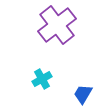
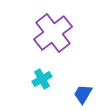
purple cross: moved 4 px left, 8 px down
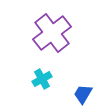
purple cross: moved 1 px left
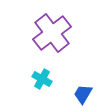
cyan cross: rotated 30 degrees counterclockwise
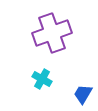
purple cross: rotated 18 degrees clockwise
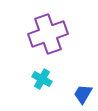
purple cross: moved 4 px left, 1 px down
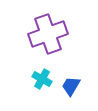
blue trapezoid: moved 12 px left, 8 px up
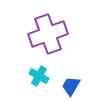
cyan cross: moved 3 px left, 3 px up
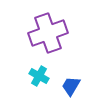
purple cross: moved 1 px up
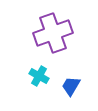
purple cross: moved 5 px right
